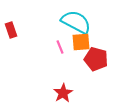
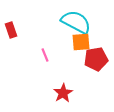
pink line: moved 15 px left, 8 px down
red pentagon: rotated 25 degrees counterclockwise
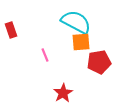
red pentagon: moved 3 px right, 3 px down
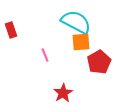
red pentagon: rotated 20 degrees counterclockwise
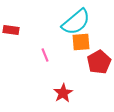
cyan semicircle: rotated 112 degrees clockwise
red rectangle: rotated 63 degrees counterclockwise
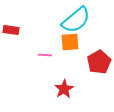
cyan semicircle: moved 2 px up
orange square: moved 11 px left
pink line: rotated 64 degrees counterclockwise
red star: moved 1 px right, 4 px up
